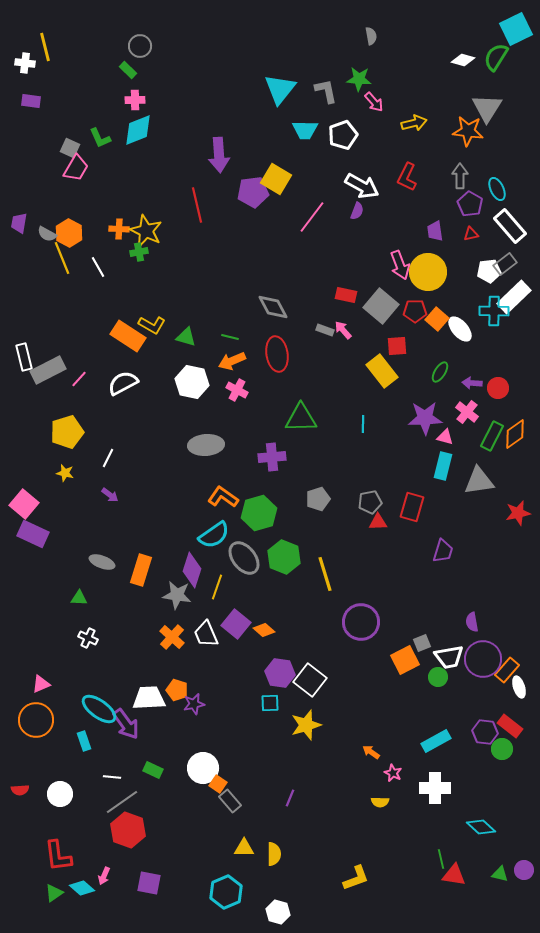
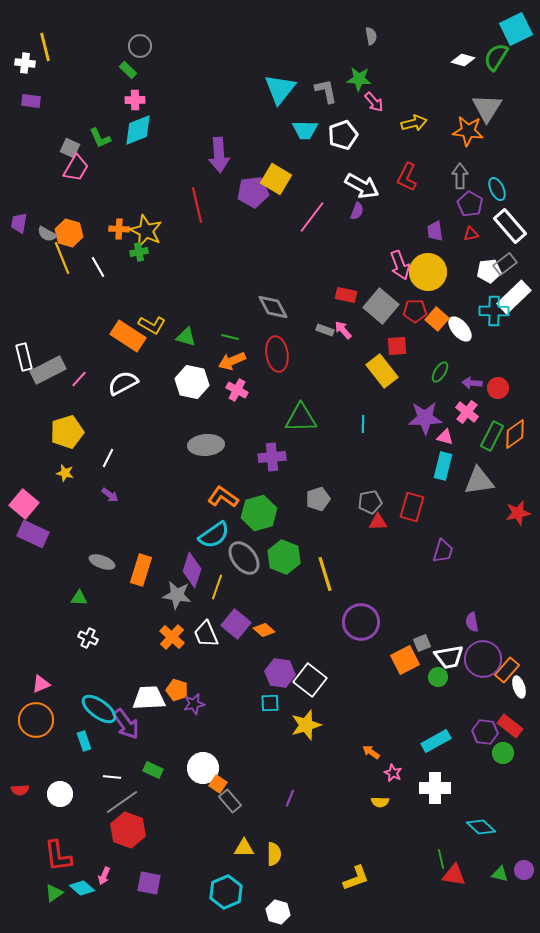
orange hexagon at (69, 233): rotated 12 degrees counterclockwise
green circle at (502, 749): moved 1 px right, 4 px down
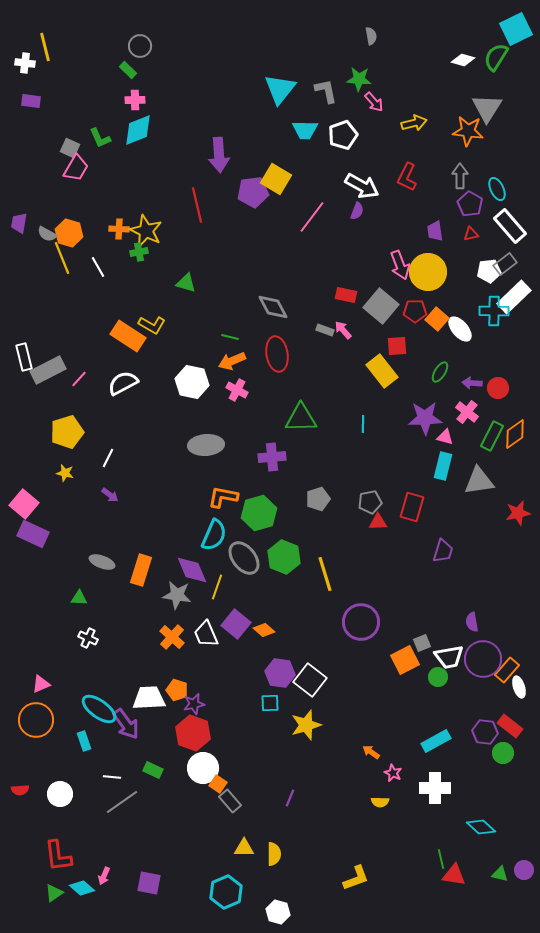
green triangle at (186, 337): moved 54 px up
orange L-shape at (223, 497): rotated 24 degrees counterclockwise
cyan semicircle at (214, 535): rotated 32 degrees counterclockwise
purple diamond at (192, 570): rotated 40 degrees counterclockwise
red hexagon at (128, 830): moved 65 px right, 97 px up
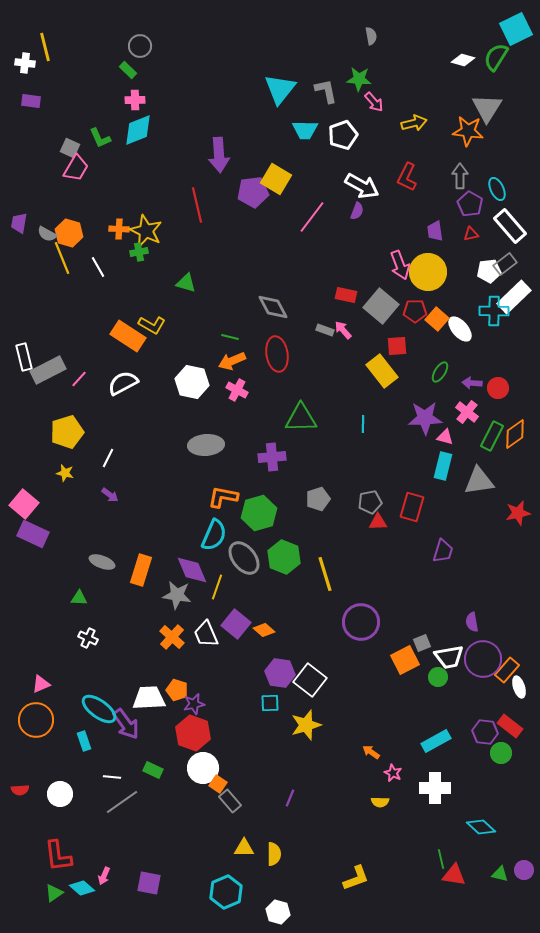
green circle at (503, 753): moved 2 px left
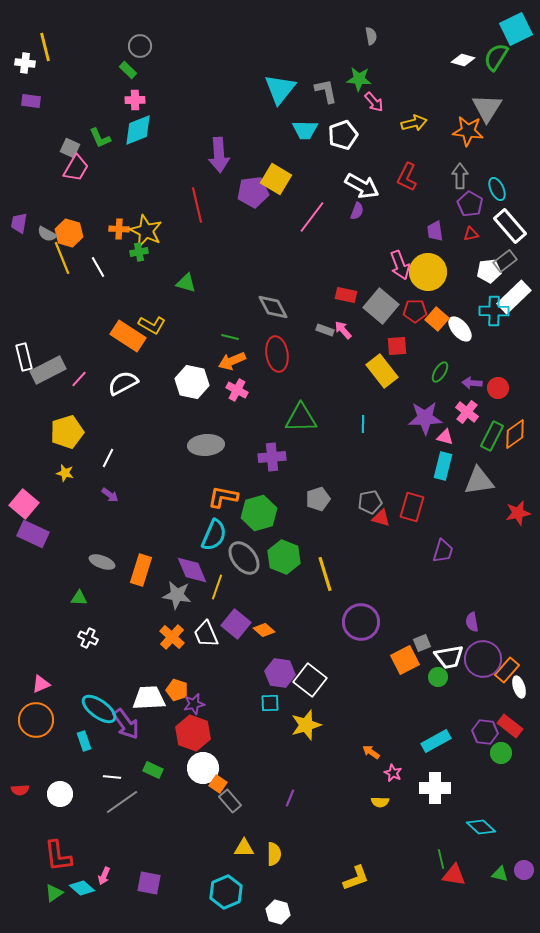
gray rectangle at (505, 264): moved 3 px up
red triangle at (378, 522): moved 3 px right, 4 px up; rotated 18 degrees clockwise
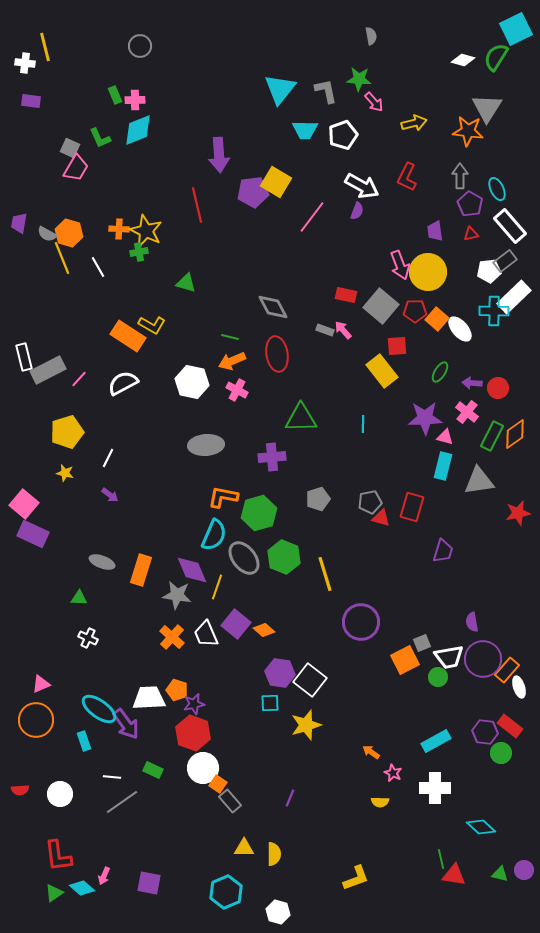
green rectangle at (128, 70): moved 13 px left, 25 px down; rotated 24 degrees clockwise
yellow square at (276, 179): moved 3 px down
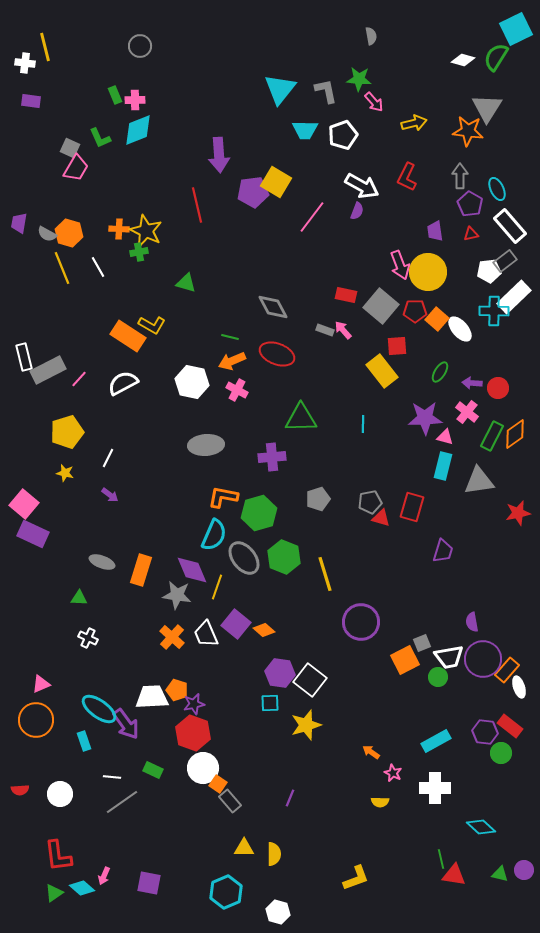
yellow line at (62, 258): moved 10 px down
red ellipse at (277, 354): rotated 60 degrees counterclockwise
white trapezoid at (149, 698): moved 3 px right, 1 px up
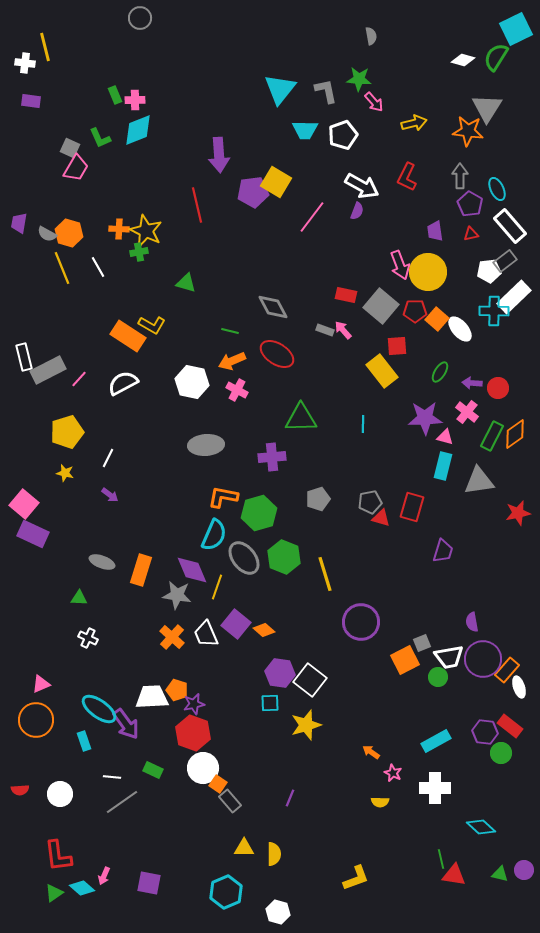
gray circle at (140, 46): moved 28 px up
green line at (230, 337): moved 6 px up
red ellipse at (277, 354): rotated 12 degrees clockwise
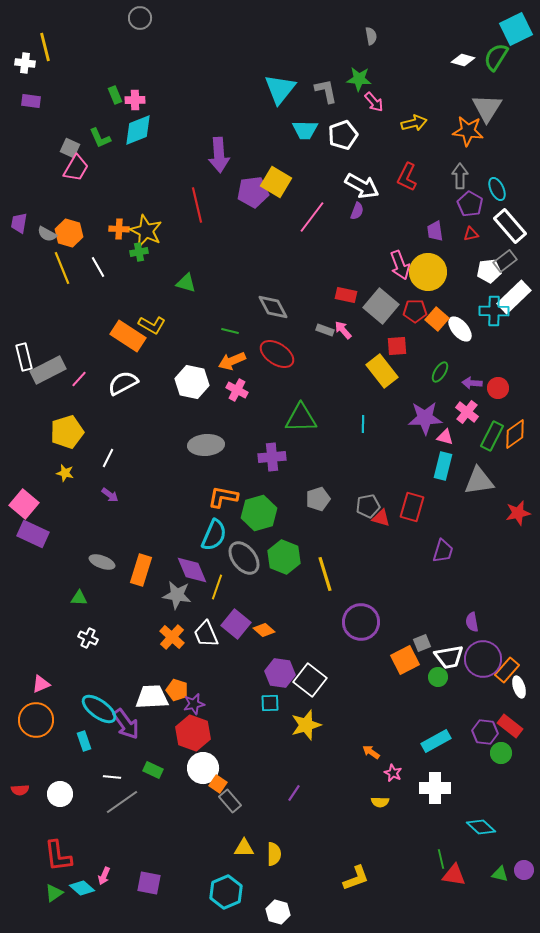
gray pentagon at (370, 502): moved 2 px left, 4 px down
purple line at (290, 798): moved 4 px right, 5 px up; rotated 12 degrees clockwise
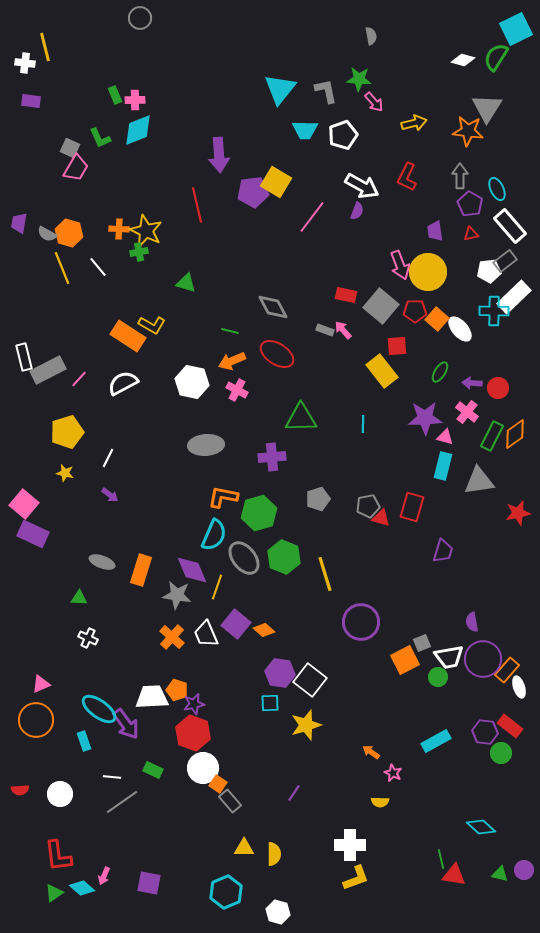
white line at (98, 267): rotated 10 degrees counterclockwise
white cross at (435, 788): moved 85 px left, 57 px down
